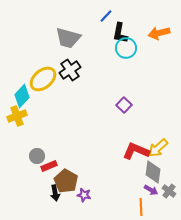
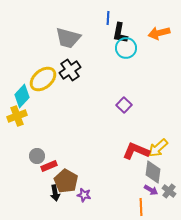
blue line: moved 2 px right, 2 px down; rotated 40 degrees counterclockwise
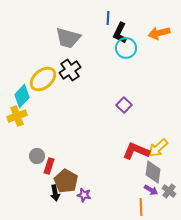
black L-shape: rotated 15 degrees clockwise
red rectangle: rotated 49 degrees counterclockwise
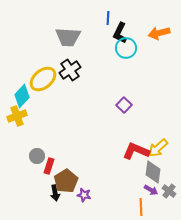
gray trapezoid: moved 1 px up; rotated 12 degrees counterclockwise
brown pentagon: rotated 10 degrees clockwise
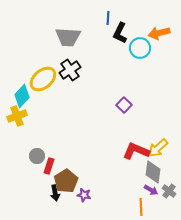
cyan circle: moved 14 px right
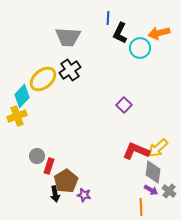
black arrow: moved 1 px down
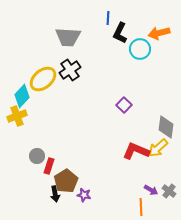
cyan circle: moved 1 px down
gray diamond: moved 13 px right, 45 px up
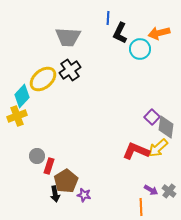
purple square: moved 28 px right, 12 px down
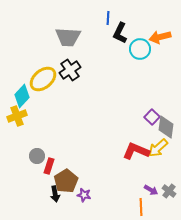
orange arrow: moved 1 px right, 4 px down
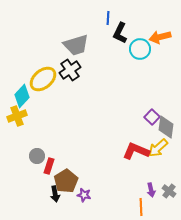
gray trapezoid: moved 8 px right, 8 px down; rotated 20 degrees counterclockwise
purple arrow: rotated 48 degrees clockwise
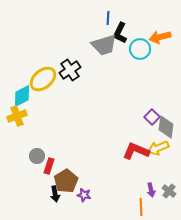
gray trapezoid: moved 28 px right
cyan diamond: rotated 20 degrees clockwise
yellow arrow: rotated 20 degrees clockwise
